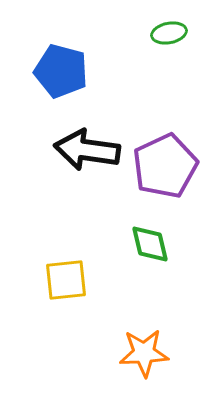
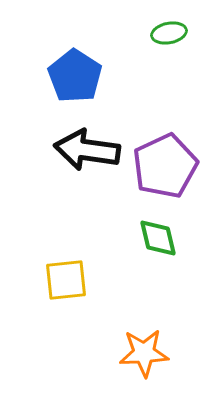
blue pentagon: moved 14 px right, 5 px down; rotated 18 degrees clockwise
green diamond: moved 8 px right, 6 px up
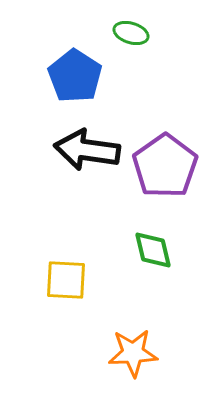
green ellipse: moved 38 px left; rotated 28 degrees clockwise
purple pentagon: rotated 10 degrees counterclockwise
green diamond: moved 5 px left, 12 px down
yellow square: rotated 9 degrees clockwise
orange star: moved 11 px left
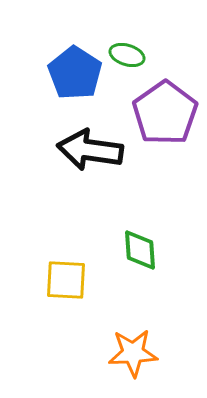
green ellipse: moved 4 px left, 22 px down
blue pentagon: moved 3 px up
black arrow: moved 3 px right
purple pentagon: moved 53 px up
green diamond: moved 13 px left; rotated 9 degrees clockwise
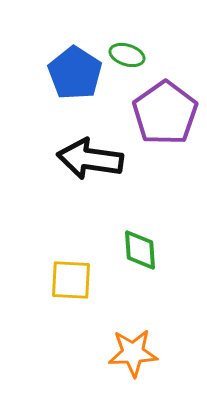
black arrow: moved 9 px down
yellow square: moved 5 px right
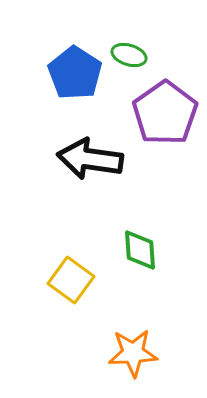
green ellipse: moved 2 px right
yellow square: rotated 33 degrees clockwise
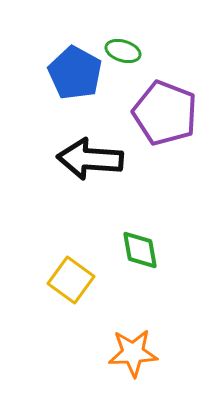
green ellipse: moved 6 px left, 4 px up
blue pentagon: rotated 4 degrees counterclockwise
purple pentagon: rotated 16 degrees counterclockwise
black arrow: rotated 4 degrees counterclockwise
green diamond: rotated 6 degrees counterclockwise
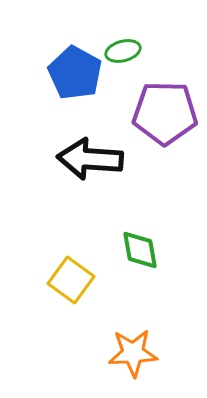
green ellipse: rotated 32 degrees counterclockwise
purple pentagon: rotated 20 degrees counterclockwise
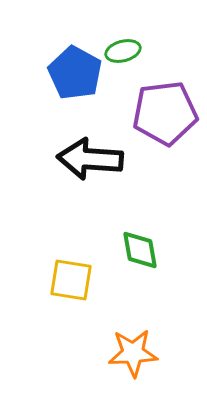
purple pentagon: rotated 8 degrees counterclockwise
yellow square: rotated 27 degrees counterclockwise
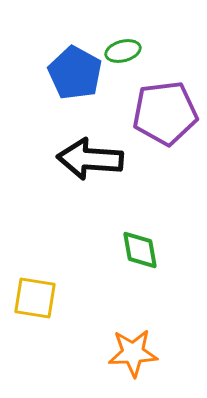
yellow square: moved 36 px left, 18 px down
